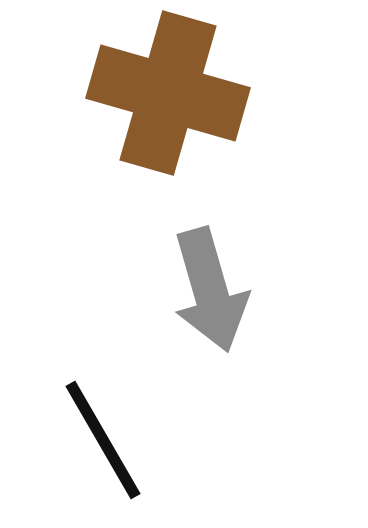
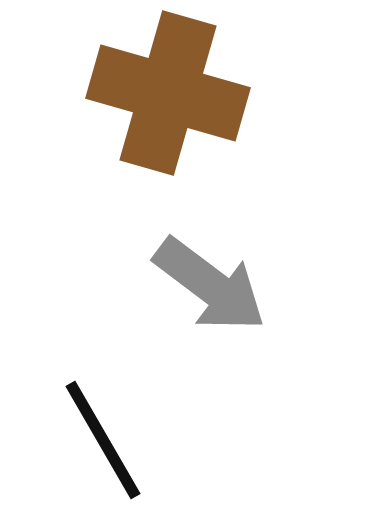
gray arrow: moved 5 px up; rotated 37 degrees counterclockwise
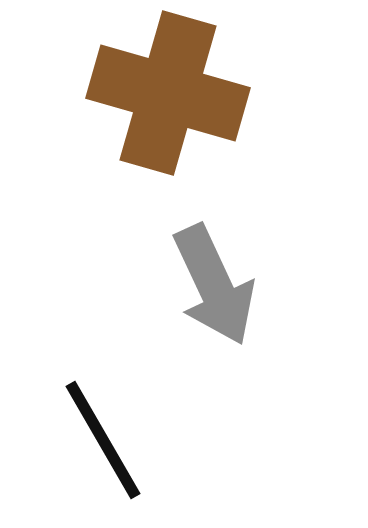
gray arrow: moved 4 px right; rotated 28 degrees clockwise
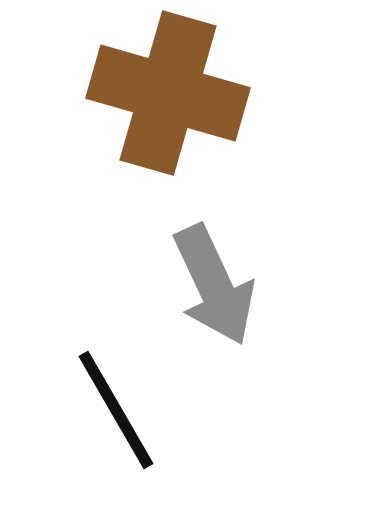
black line: moved 13 px right, 30 px up
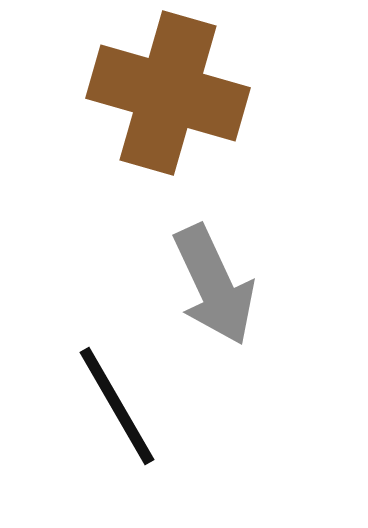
black line: moved 1 px right, 4 px up
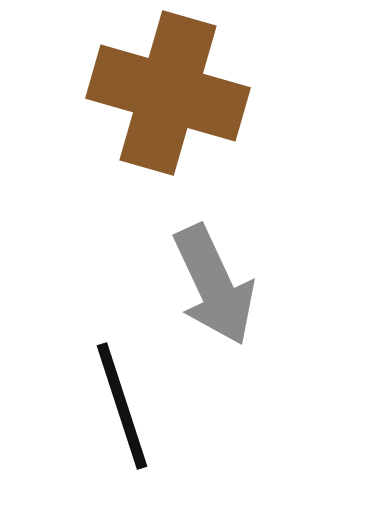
black line: moved 5 px right; rotated 12 degrees clockwise
